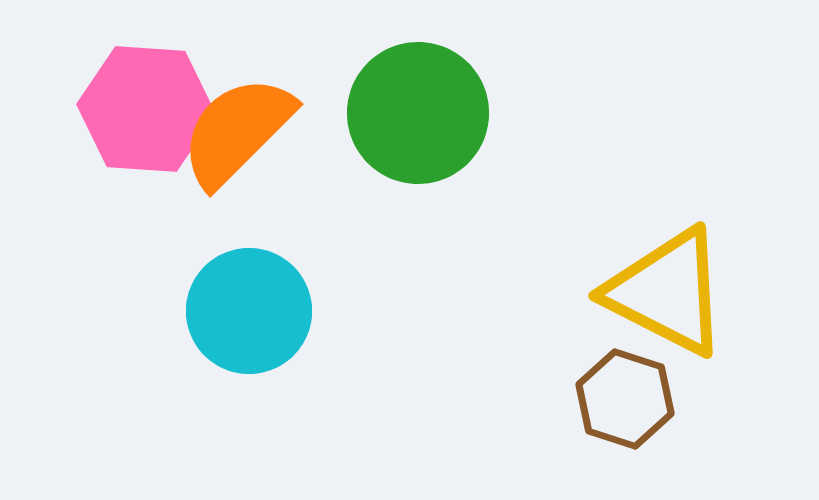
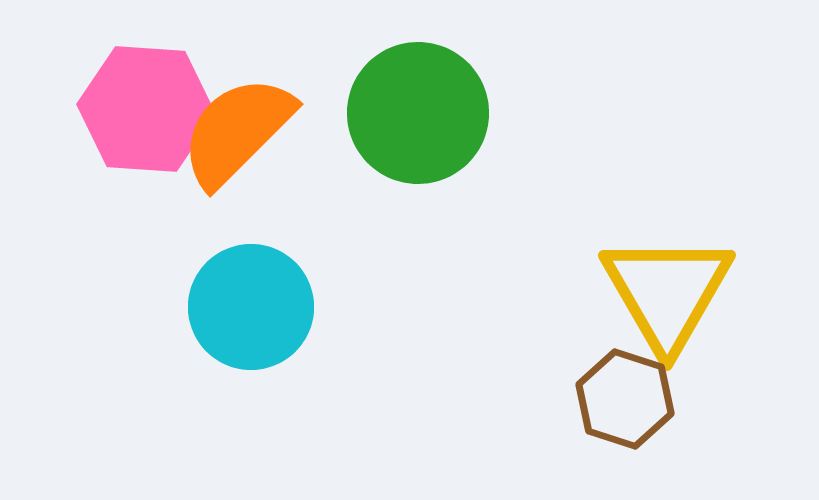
yellow triangle: rotated 33 degrees clockwise
cyan circle: moved 2 px right, 4 px up
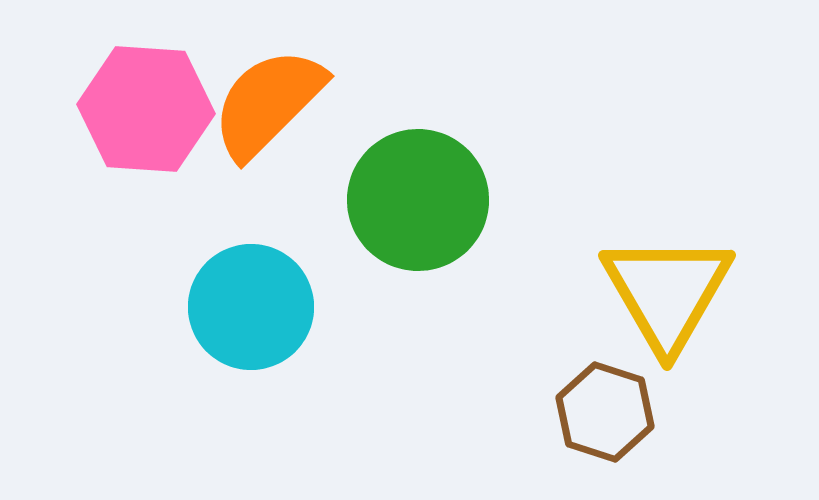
green circle: moved 87 px down
orange semicircle: moved 31 px right, 28 px up
brown hexagon: moved 20 px left, 13 px down
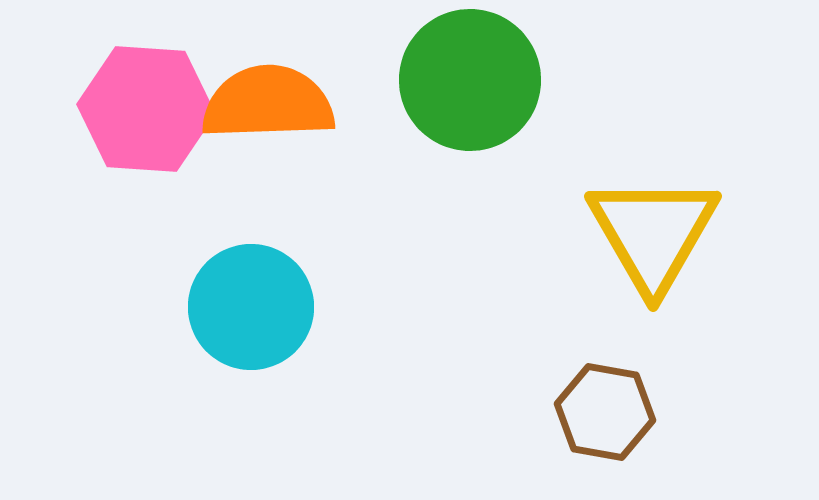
orange semicircle: rotated 43 degrees clockwise
green circle: moved 52 px right, 120 px up
yellow triangle: moved 14 px left, 59 px up
brown hexagon: rotated 8 degrees counterclockwise
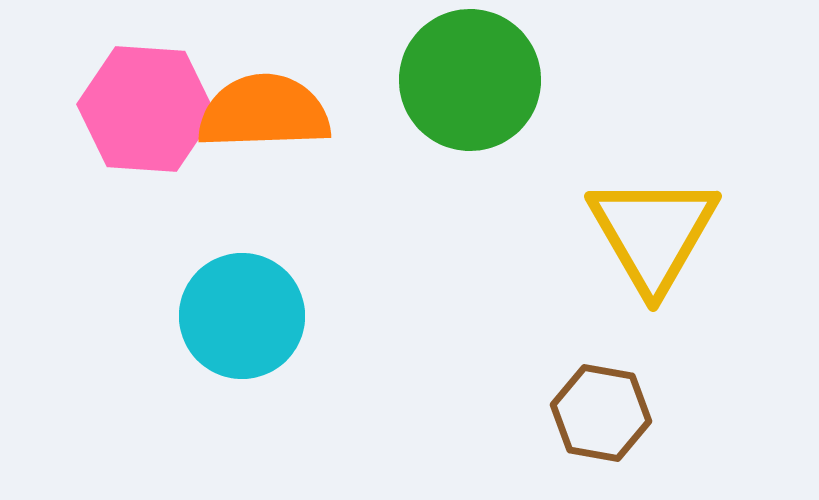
orange semicircle: moved 4 px left, 9 px down
cyan circle: moved 9 px left, 9 px down
brown hexagon: moved 4 px left, 1 px down
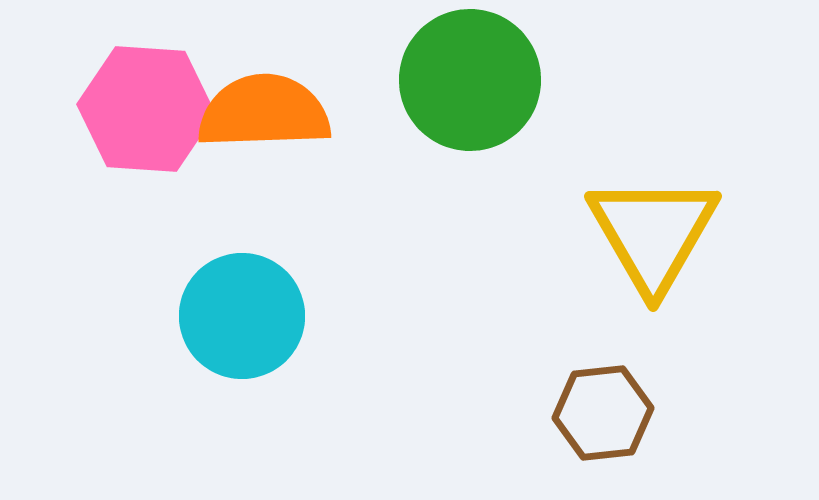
brown hexagon: moved 2 px right; rotated 16 degrees counterclockwise
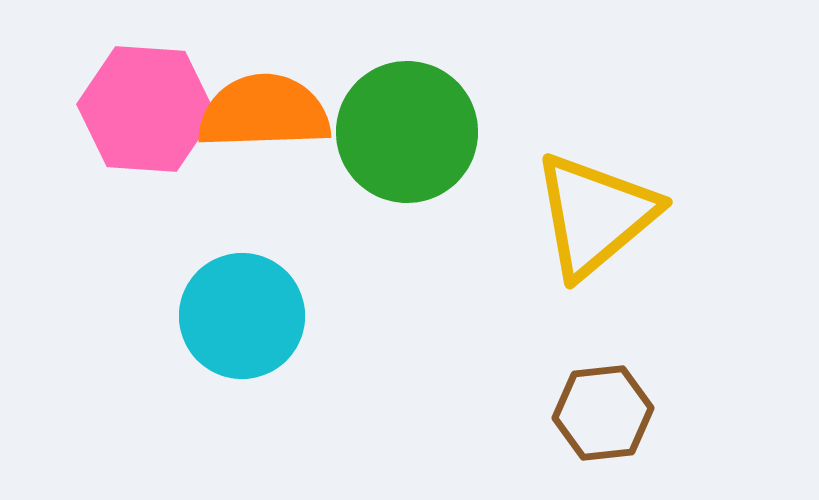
green circle: moved 63 px left, 52 px down
yellow triangle: moved 58 px left, 18 px up; rotated 20 degrees clockwise
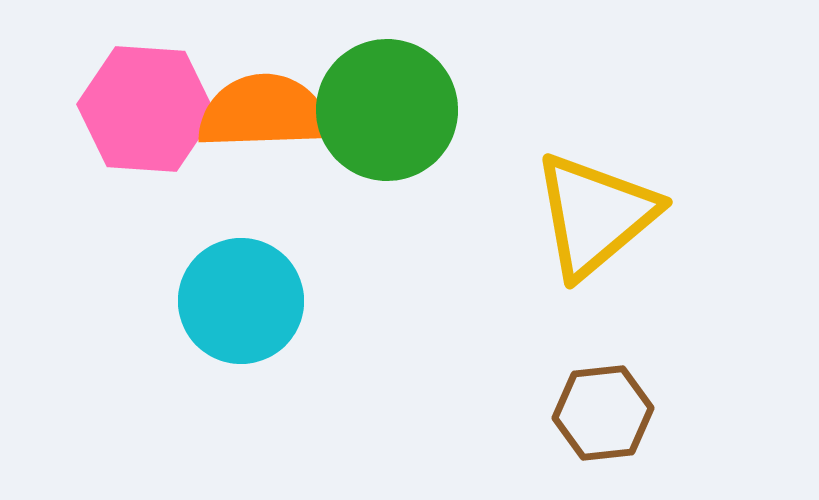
green circle: moved 20 px left, 22 px up
cyan circle: moved 1 px left, 15 px up
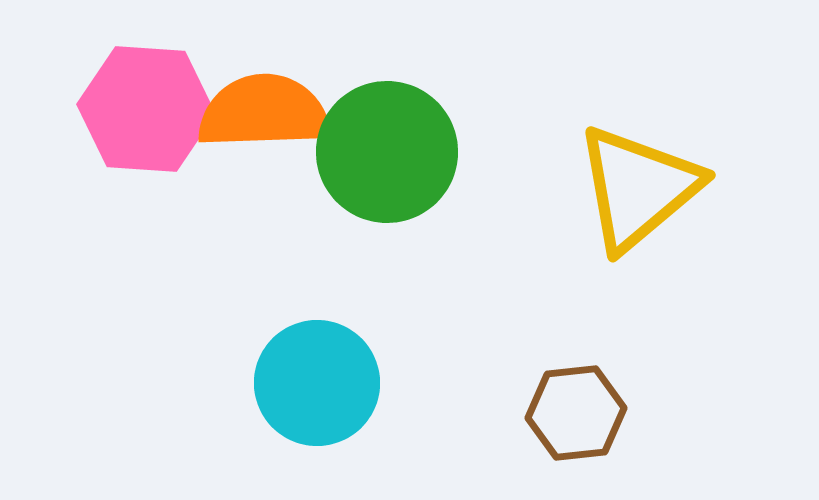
green circle: moved 42 px down
yellow triangle: moved 43 px right, 27 px up
cyan circle: moved 76 px right, 82 px down
brown hexagon: moved 27 px left
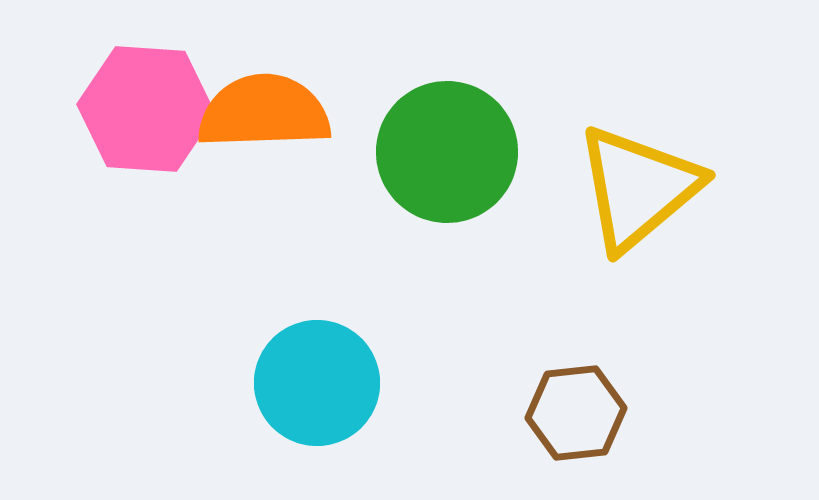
green circle: moved 60 px right
